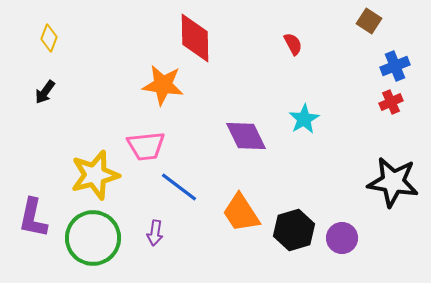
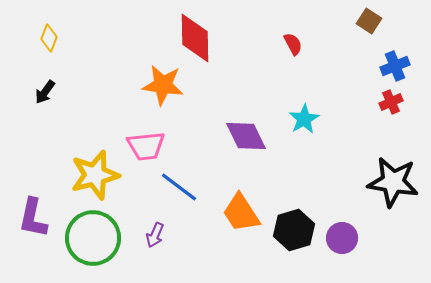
purple arrow: moved 2 px down; rotated 15 degrees clockwise
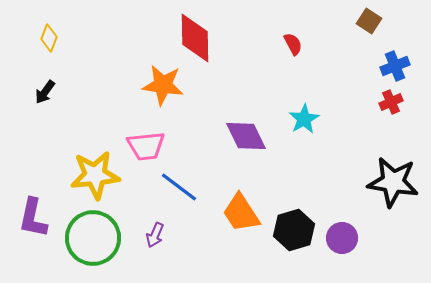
yellow star: rotated 9 degrees clockwise
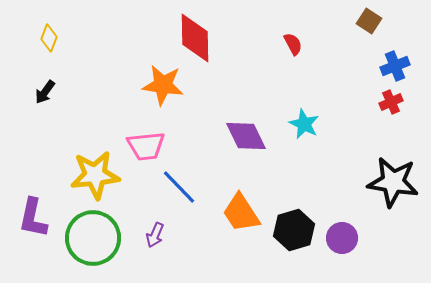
cyan star: moved 5 px down; rotated 16 degrees counterclockwise
blue line: rotated 9 degrees clockwise
